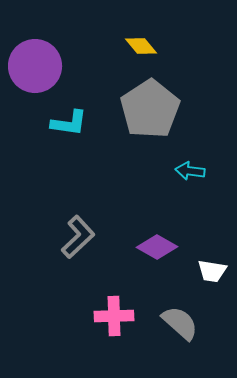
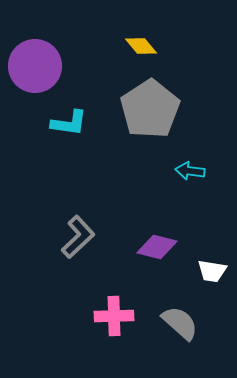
purple diamond: rotated 15 degrees counterclockwise
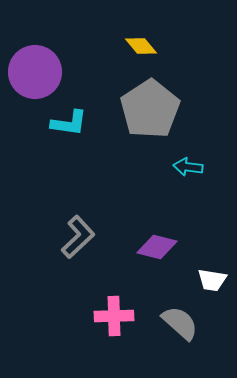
purple circle: moved 6 px down
cyan arrow: moved 2 px left, 4 px up
white trapezoid: moved 9 px down
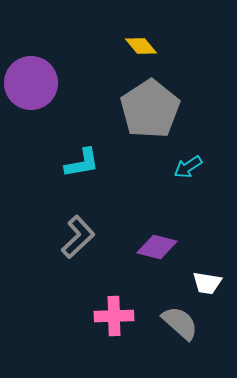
purple circle: moved 4 px left, 11 px down
cyan L-shape: moved 13 px right, 40 px down; rotated 18 degrees counterclockwise
cyan arrow: rotated 40 degrees counterclockwise
white trapezoid: moved 5 px left, 3 px down
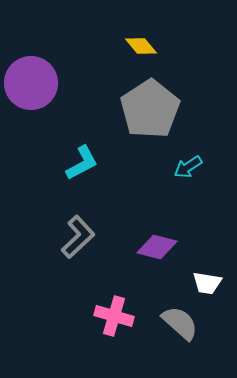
cyan L-shape: rotated 18 degrees counterclockwise
pink cross: rotated 18 degrees clockwise
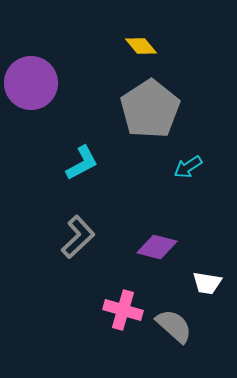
pink cross: moved 9 px right, 6 px up
gray semicircle: moved 6 px left, 3 px down
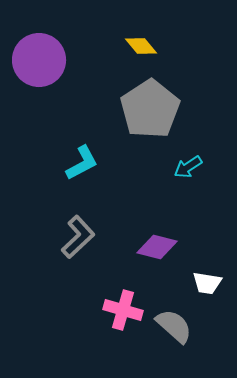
purple circle: moved 8 px right, 23 px up
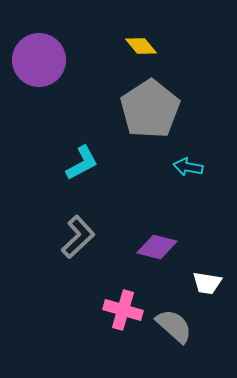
cyan arrow: rotated 44 degrees clockwise
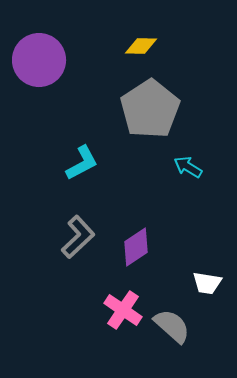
yellow diamond: rotated 48 degrees counterclockwise
cyan arrow: rotated 20 degrees clockwise
purple diamond: moved 21 px left; rotated 48 degrees counterclockwise
pink cross: rotated 18 degrees clockwise
gray semicircle: moved 2 px left
